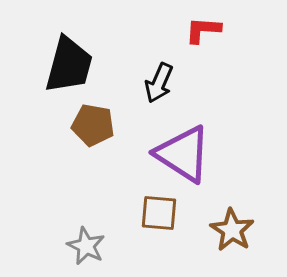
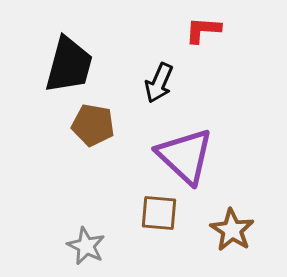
purple triangle: moved 2 px right, 2 px down; rotated 10 degrees clockwise
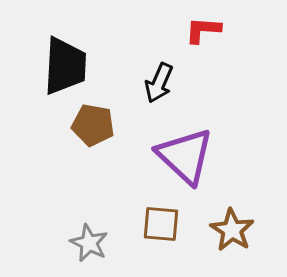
black trapezoid: moved 4 px left, 1 px down; rotated 12 degrees counterclockwise
brown square: moved 2 px right, 11 px down
gray star: moved 3 px right, 3 px up
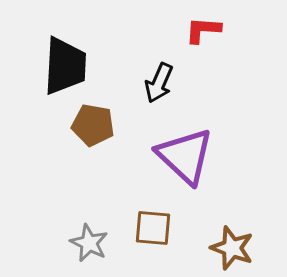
brown square: moved 8 px left, 4 px down
brown star: moved 18 px down; rotated 12 degrees counterclockwise
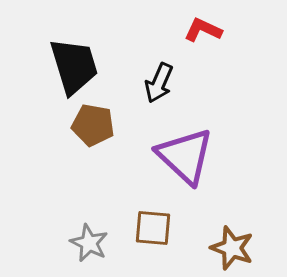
red L-shape: rotated 21 degrees clockwise
black trapezoid: moved 9 px right; rotated 20 degrees counterclockwise
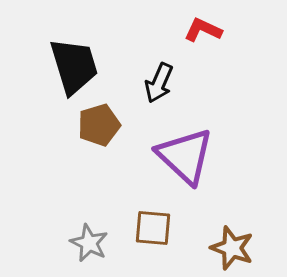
brown pentagon: moved 6 px right; rotated 27 degrees counterclockwise
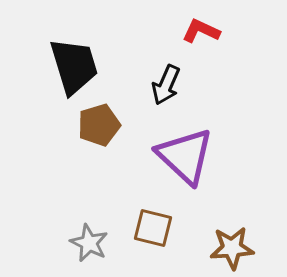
red L-shape: moved 2 px left, 1 px down
black arrow: moved 7 px right, 2 px down
brown square: rotated 9 degrees clockwise
brown star: rotated 24 degrees counterclockwise
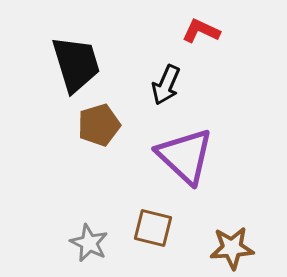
black trapezoid: moved 2 px right, 2 px up
